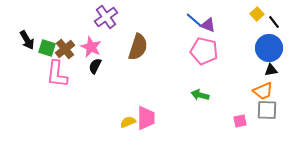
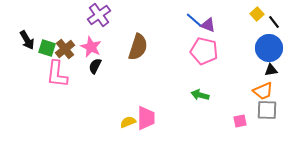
purple cross: moved 7 px left, 2 px up
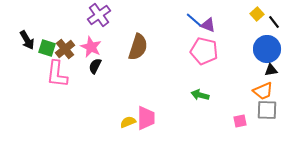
blue circle: moved 2 px left, 1 px down
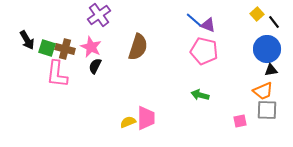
brown cross: rotated 36 degrees counterclockwise
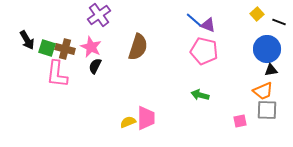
black line: moved 5 px right; rotated 32 degrees counterclockwise
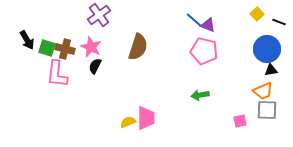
green arrow: rotated 24 degrees counterclockwise
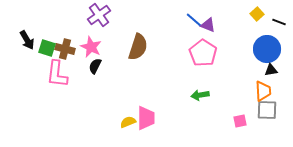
pink pentagon: moved 1 px left, 2 px down; rotated 20 degrees clockwise
orange trapezoid: rotated 70 degrees counterclockwise
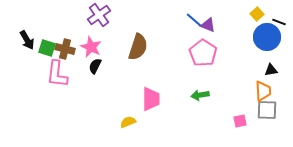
blue circle: moved 12 px up
pink trapezoid: moved 5 px right, 19 px up
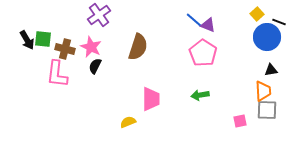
green square: moved 4 px left, 9 px up; rotated 12 degrees counterclockwise
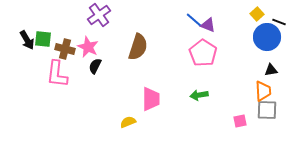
pink star: moved 3 px left
green arrow: moved 1 px left
